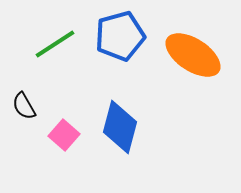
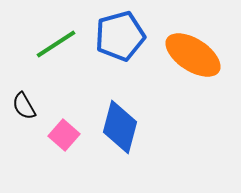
green line: moved 1 px right
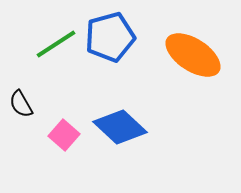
blue pentagon: moved 10 px left, 1 px down
black semicircle: moved 3 px left, 2 px up
blue diamond: rotated 62 degrees counterclockwise
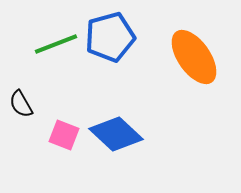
green line: rotated 12 degrees clockwise
orange ellipse: moved 1 px right, 2 px down; rotated 22 degrees clockwise
blue diamond: moved 4 px left, 7 px down
pink square: rotated 20 degrees counterclockwise
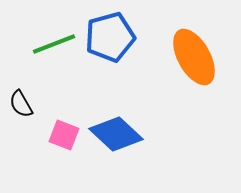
green line: moved 2 px left
orange ellipse: rotated 6 degrees clockwise
